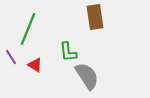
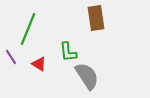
brown rectangle: moved 1 px right, 1 px down
red triangle: moved 4 px right, 1 px up
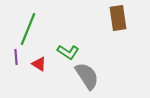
brown rectangle: moved 22 px right
green L-shape: rotated 50 degrees counterclockwise
purple line: moved 5 px right; rotated 28 degrees clockwise
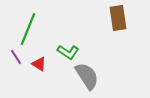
purple line: rotated 28 degrees counterclockwise
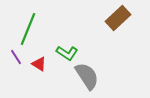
brown rectangle: rotated 55 degrees clockwise
green L-shape: moved 1 px left, 1 px down
